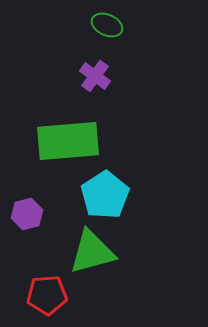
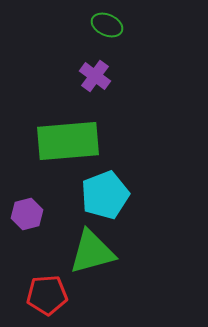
cyan pentagon: rotated 12 degrees clockwise
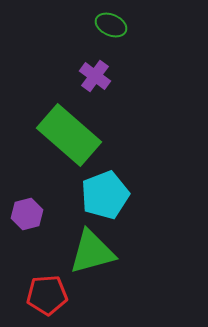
green ellipse: moved 4 px right
green rectangle: moved 1 px right, 6 px up; rotated 46 degrees clockwise
